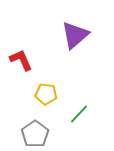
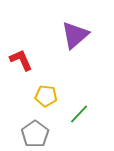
yellow pentagon: moved 2 px down
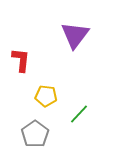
purple triangle: rotated 12 degrees counterclockwise
red L-shape: rotated 30 degrees clockwise
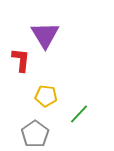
purple triangle: moved 30 px left; rotated 8 degrees counterclockwise
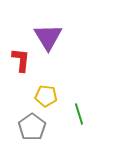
purple triangle: moved 3 px right, 2 px down
green line: rotated 60 degrees counterclockwise
gray pentagon: moved 3 px left, 7 px up
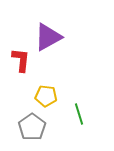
purple triangle: rotated 32 degrees clockwise
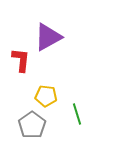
green line: moved 2 px left
gray pentagon: moved 2 px up
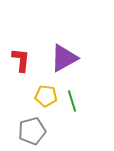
purple triangle: moved 16 px right, 21 px down
green line: moved 5 px left, 13 px up
gray pentagon: moved 6 px down; rotated 20 degrees clockwise
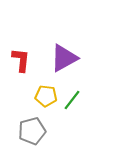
green line: moved 1 px up; rotated 55 degrees clockwise
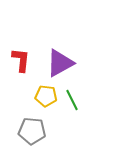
purple triangle: moved 4 px left, 5 px down
green line: rotated 65 degrees counterclockwise
gray pentagon: rotated 20 degrees clockwise
